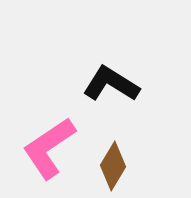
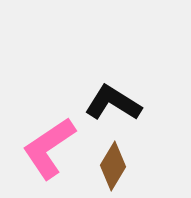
black L-shape: moved 2 px right, 19 px down
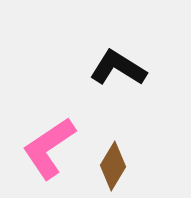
black L-shape: moved 5 px right, 35 px up
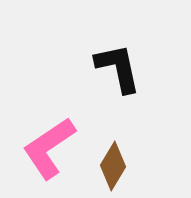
black L-shape: rotated 46 degrees clockwise
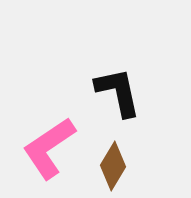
black L-shape: moved 24 px down
